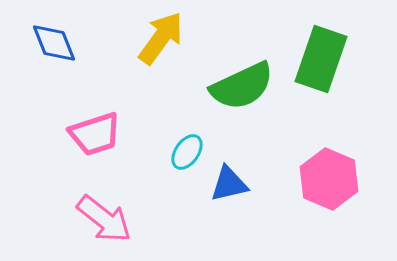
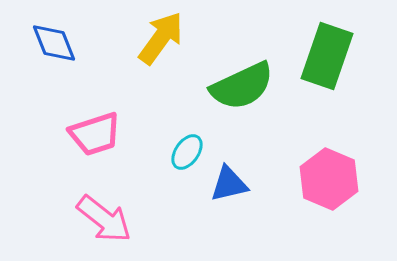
green rectangle: moved 6 px right, 3 px up
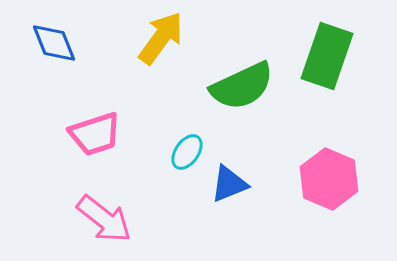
blue triangle: rotated 9 degrees counterclockwise
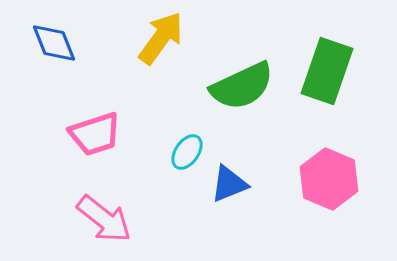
green rectangle: moved 15 px down
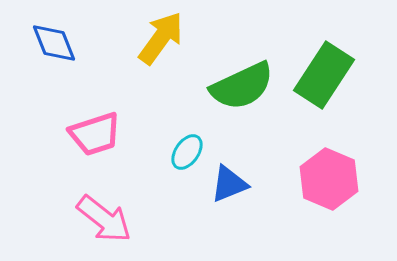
green rectangle: moved 3 px left, 4 px down; rotated 14 degrees clockwise
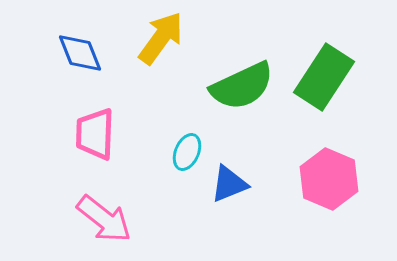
blue diamond: moved 26 px right, 10 px down
green rectangle: moved 2 px down
pink trapezoid: rotated 110 degrees clockwise
cyan ellipse: rotated 12 degrees counterclockwise
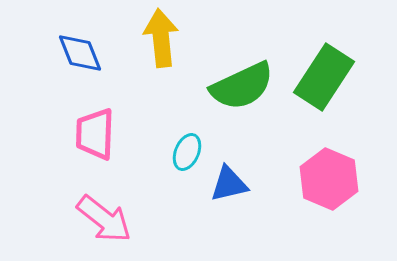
yellow arrow: rotated 42 degrees counterclockwise
blue triangle: rotated 9 degrees clockwise
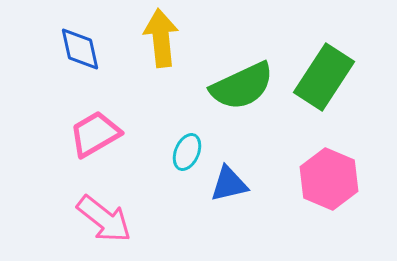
blue diamond: moved 4 px up; rotated 9 degrees clockwise
pink trapezoid: rotated 58 degrees clockwise
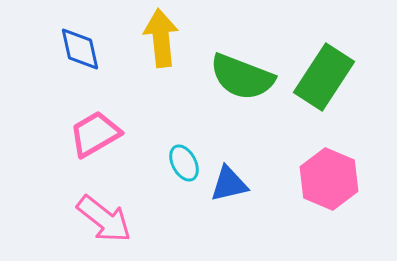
green semicircle: moved 9 px up; rotated 46 degrees clockwise
cyan ellipse: moved 3 px left, 11 px down; rotated 51 degrees counterclockwise
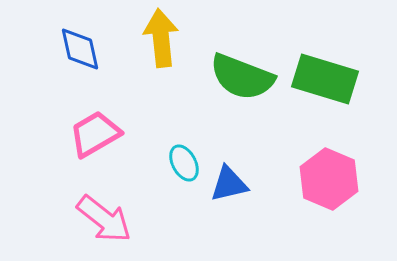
green rectangle: moved 1 px right, 2 px down; rotated 74 degrees clockwise
